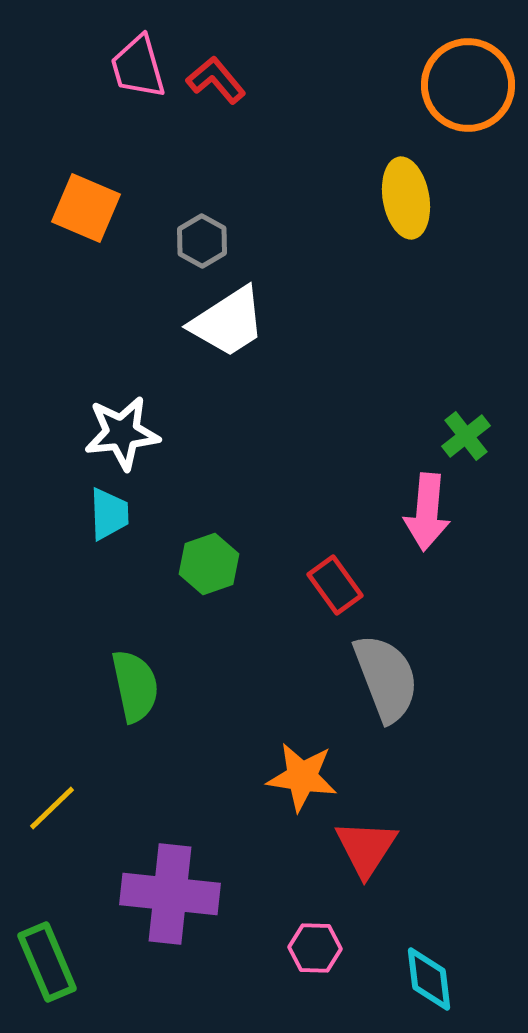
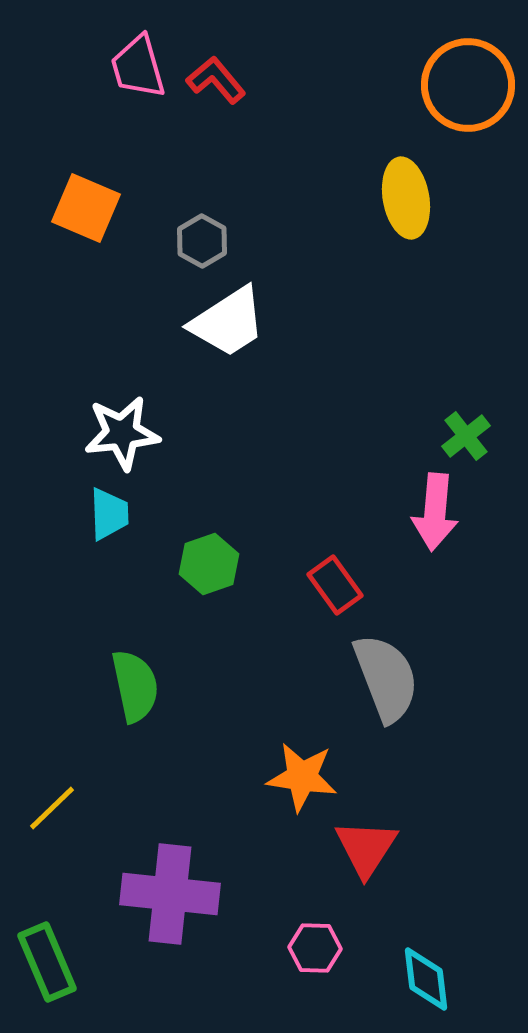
pink arrow: moved 8 px right
cyan diamond: moved 3 px left
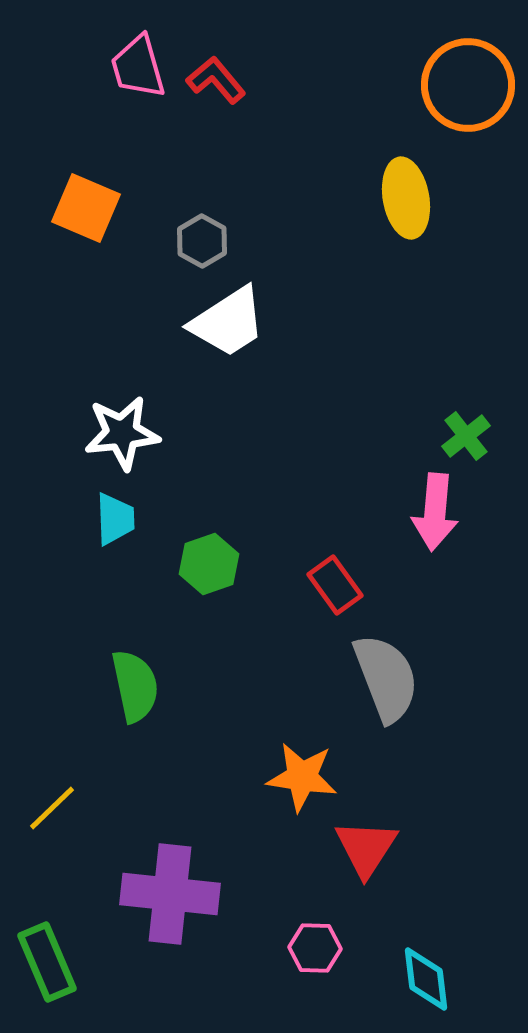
cyan trapezoid: moved 6 px right, 5 px down
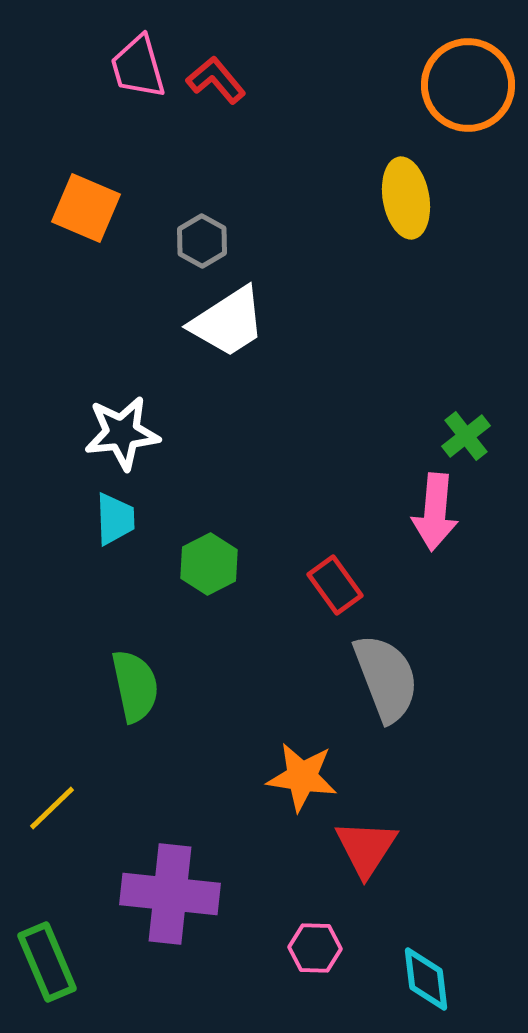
green hexagon: rotated 8 degrees counterclockwise
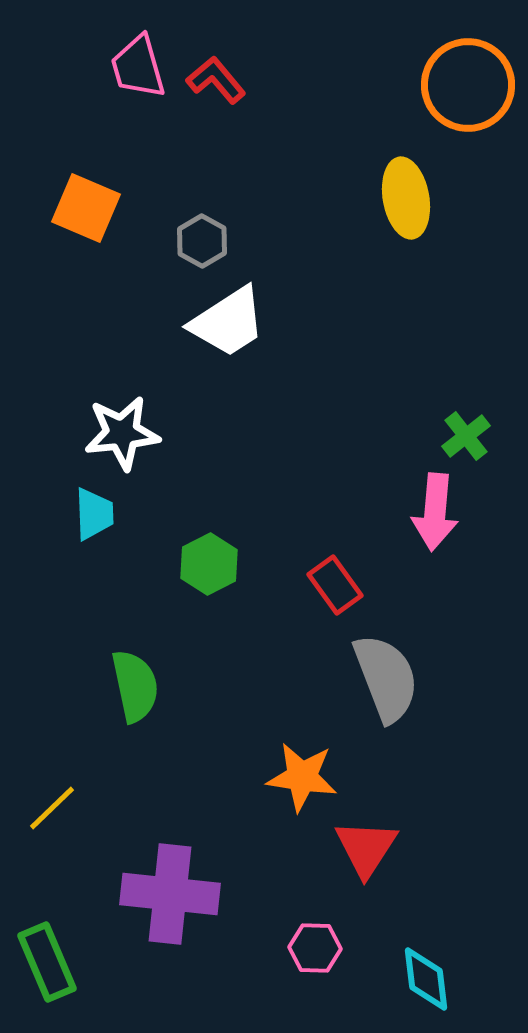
cyan trapezoid: moved 21 px left, 5 px up
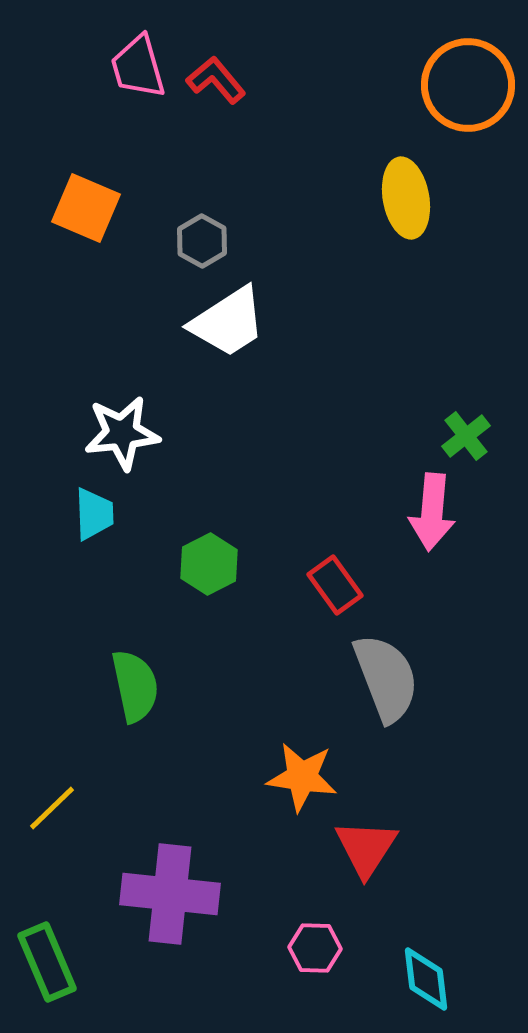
pink arrow: moved 3 px left
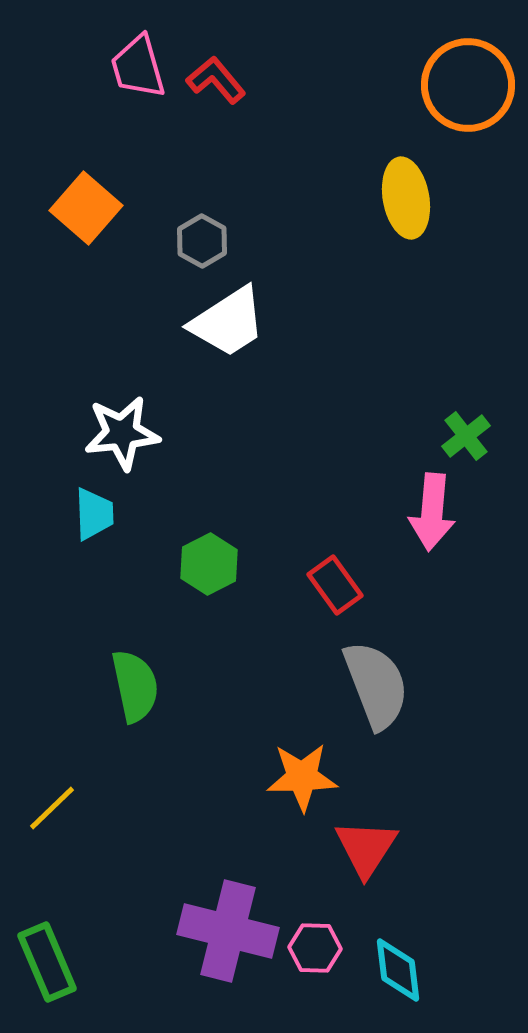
orange square: rotated 18 degrees clockwise
gray semicircle: moved 10 px left, 7 px down
orange star: rotated 10 degrees counterclockwise
purple cross: moved 58 px right, 37 px down; rotated 8 degrees clockwise
cyan diamond: moved 28 px left, 9 px up
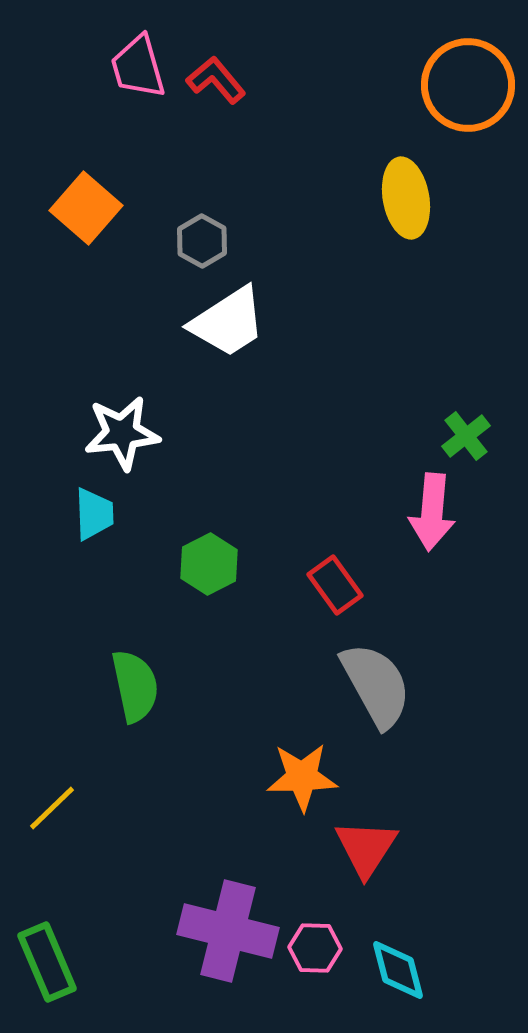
gray semicircle: rotated 8 degrees counterclockwise
cyan diamond: rotated 8 degrees counterclockwise
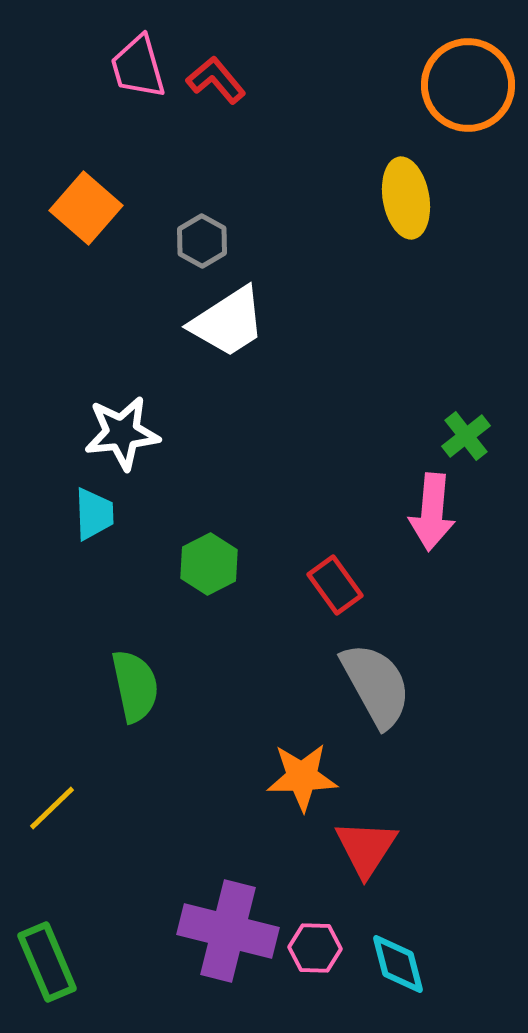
cyan diamond: moved 6 px up
